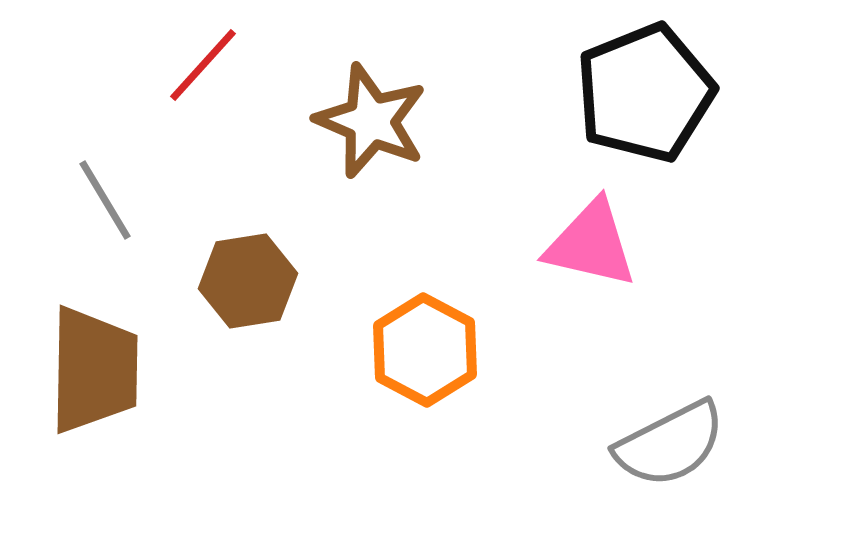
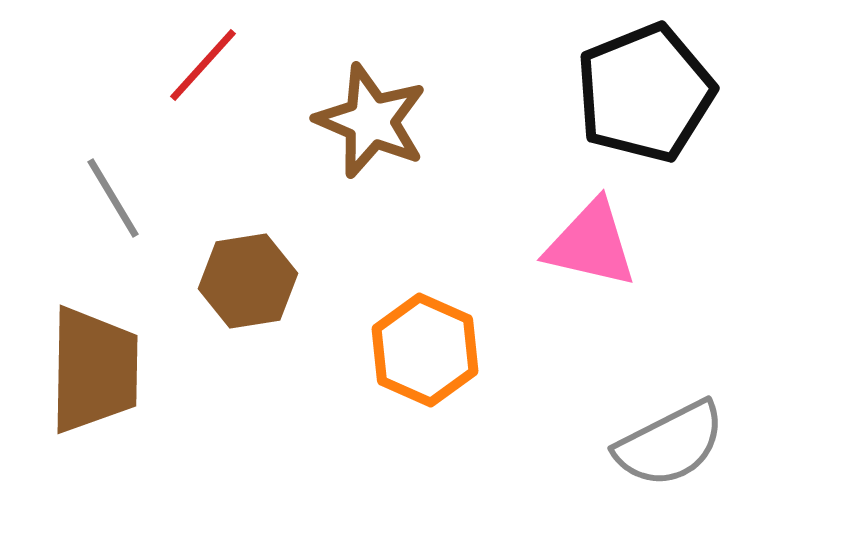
gray line: moved 8 px right, 2 px up
orange hexagon: rotated 4 degrees counterclockwise
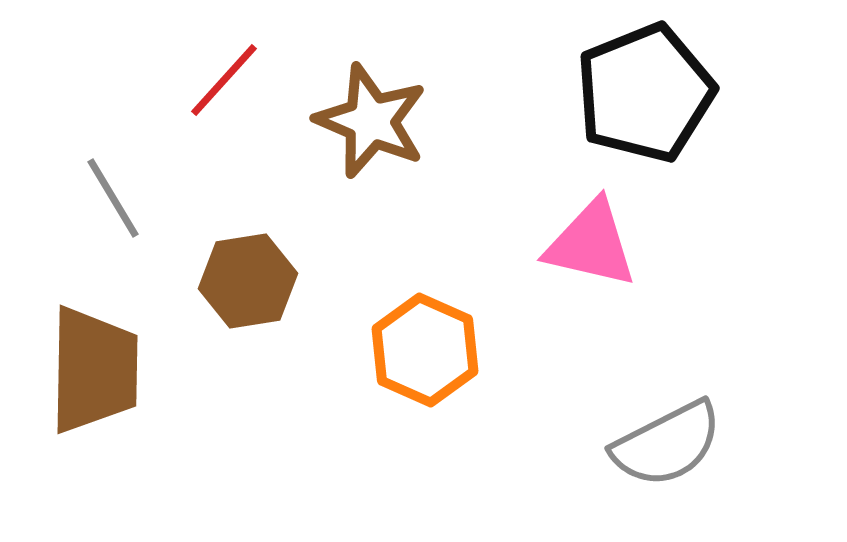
red line: moved 21 px right, 15 px down
gray semicircle: moved 3 px left
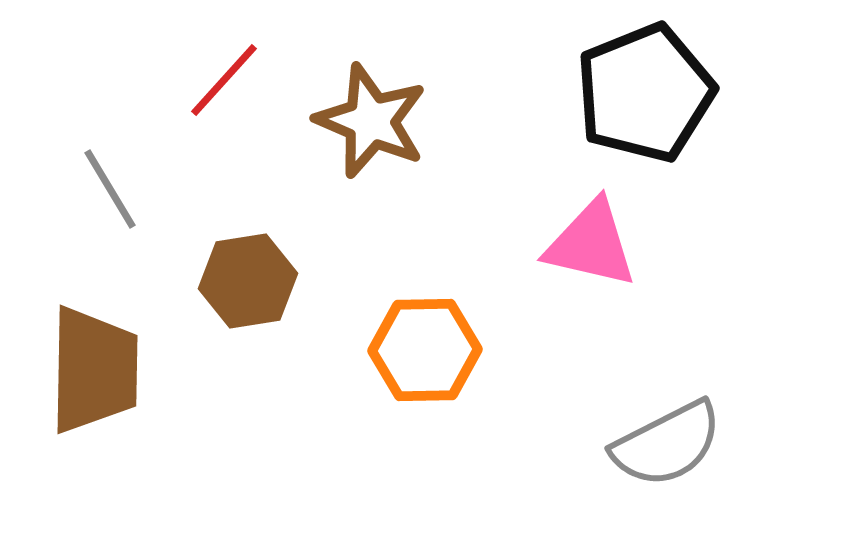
gray line: moved 3 px left, 9 px up
orange hexagon: rotated 25 degrees counterclockwise
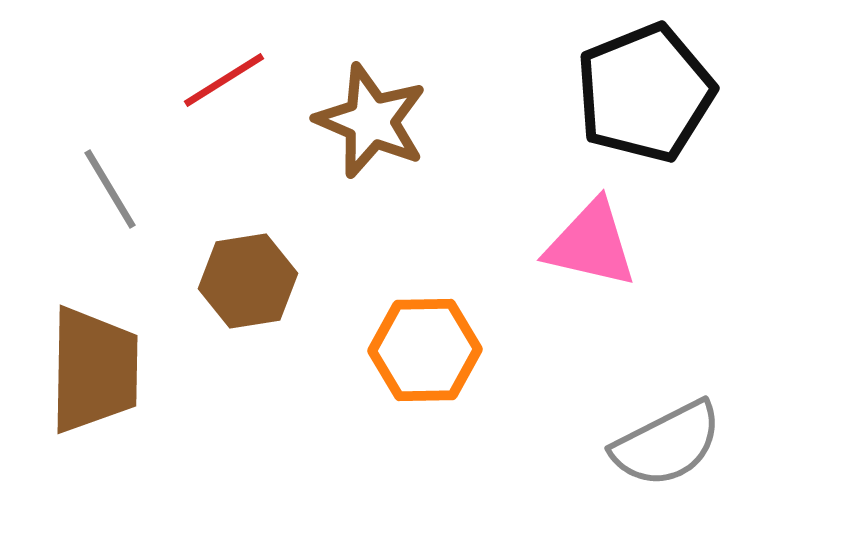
red line: rotated 16 degrees clockwise
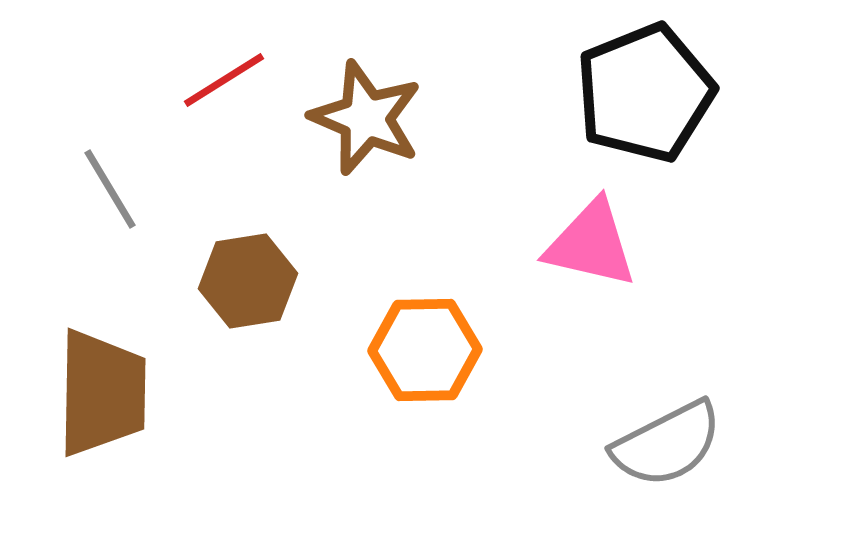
brown star: moved 5 px left, 3 px up
brown trapezoid: moved 8 px right, 23 px down
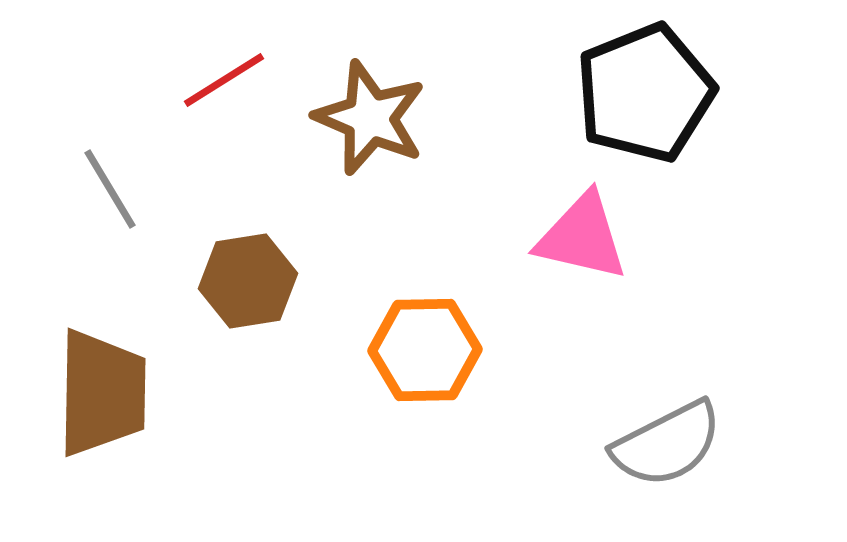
brown star: moved 4 px right
pink triangle: moved 9 px left, 7 px up
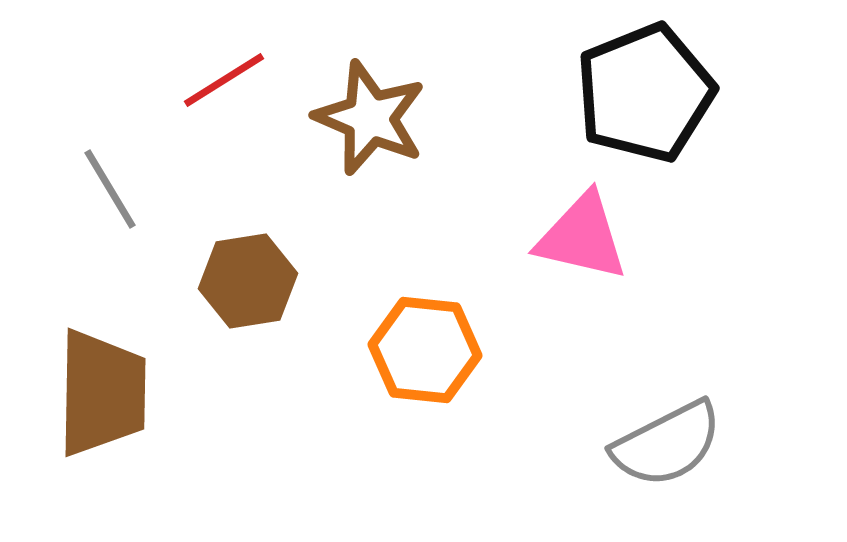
orange hexagon: rotated 7 degrees clockwise
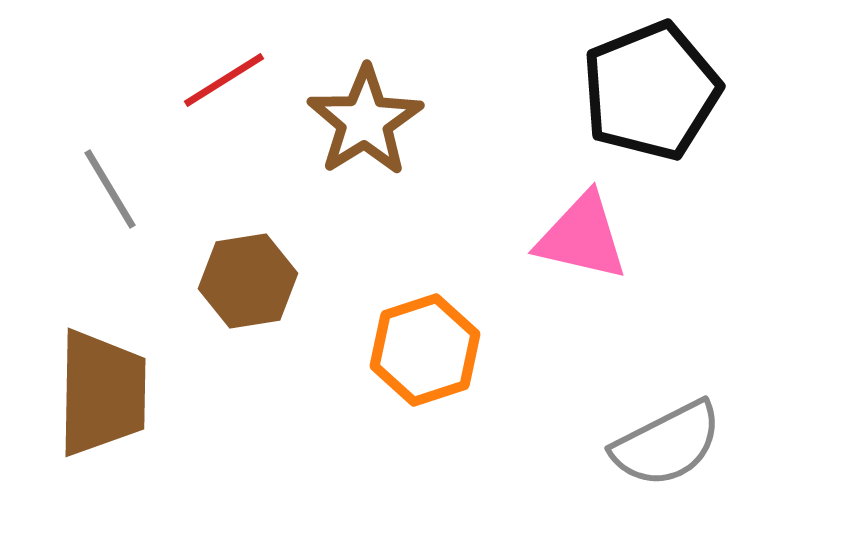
black pentagon: moved 6 px right, 2 px up
brown star: moved 5 px left, 3 px down; rotated 17 degrees clockwise
orange hexagon: rotated 24 degrees counterclockwise
